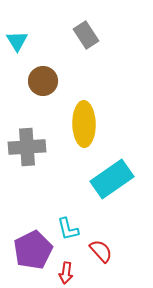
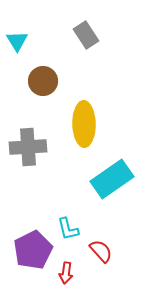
gray cross: moved 1 px right
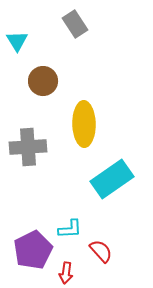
gray rectangle: moved 11 px left, 11 px up
cyan L-shape: moved 2 px right; rotated 80 degrees counterclockwise
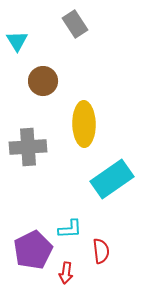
red semicircle: rotated 35 degrees clockwise
